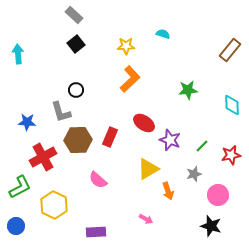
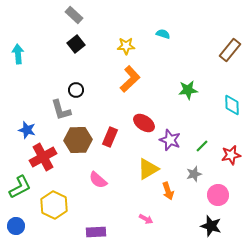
gray L-shape: moved 2 px up
blue star: moved 8 px down; rotated 12 degrees clockwise
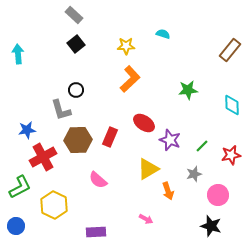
blue star: rotated 24 degrees counterclockwise
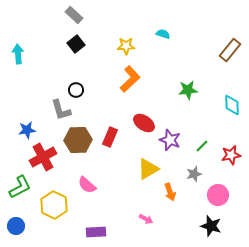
pink semicircle: moved 11 px left, 5 px down
orange arrow: moved 2 px right, 1 px down
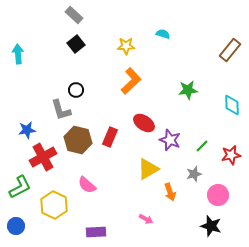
orange L-shape: moved 1 px right, 2 px down
brown hexagon: rotated 16 degrees clockwise
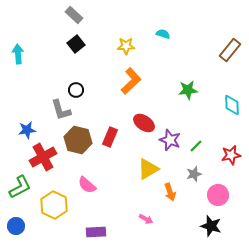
green line: moved 6 px left
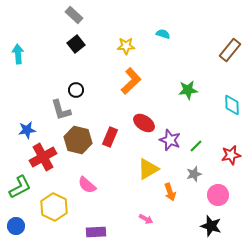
yellow hexagon: moved 2 px down
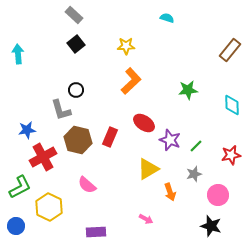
cyan semicircle: moved 4 px right, 16 px up
yellow hexagon: moved 5 px left
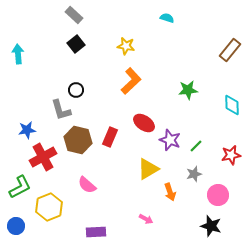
yellow star: rotated 12 degrees clockwise
yellow hexagon: rotated 12 degrees clockwise
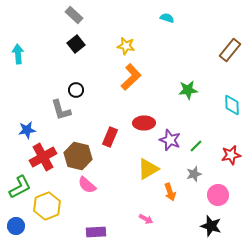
orange L-shape: moved 4 px up
red ellipse: rotated 35 degrees counterclockwise
brown hexagon: moved 16 px down
yellow hexagon: moved 2 px left, 1 px up
